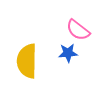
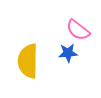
yellow semicircle: moved 1 px right
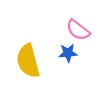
yellow semicircle: rotated 16 degrees counterclockwise
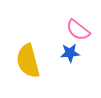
blue star: moved 2 px right
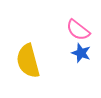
blue star: moved 11 px right; rotated 24 degrees clockwise
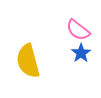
blue star: rotated 18 degrees clockwise
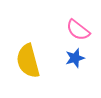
blue star: moved 6 px left, 5 px down; rotated 18 degrees clockwise
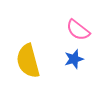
blue star: moved 1 px left, 1 px down
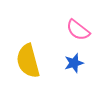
blue star: moved 4 px down
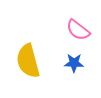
blue star: rotated 18 degrees clockwise
